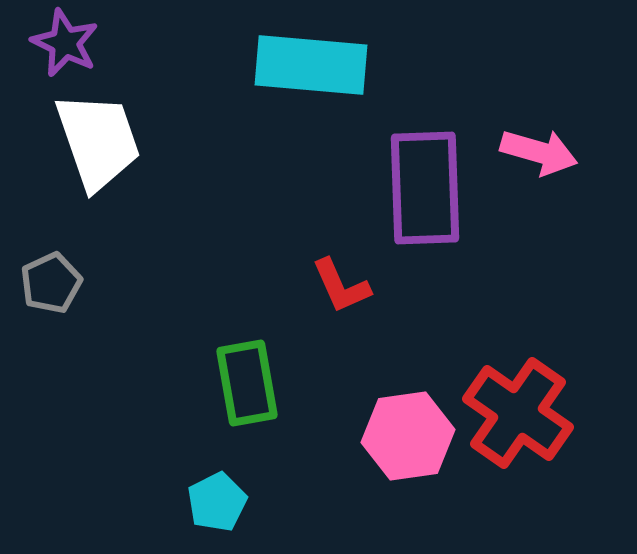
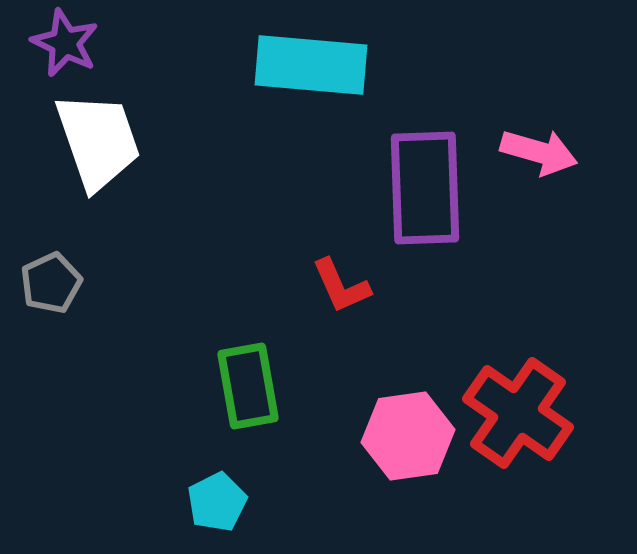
green rectangle: moved 1 px right, 3 px down
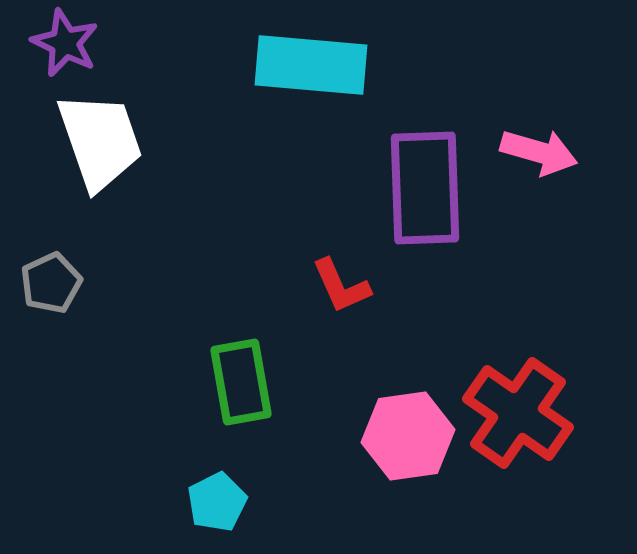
white trapezoid: moved 2 px right
green rectangle: moved 7 px left, 4 px up
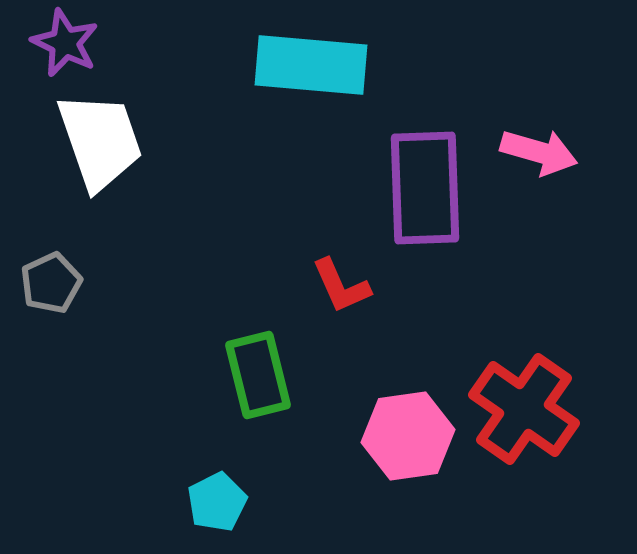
green rectangle: moved 17 px right, 7 px up; rotated 4 degrees counterclockwise
red cross: moved 6 px right, 4 px up
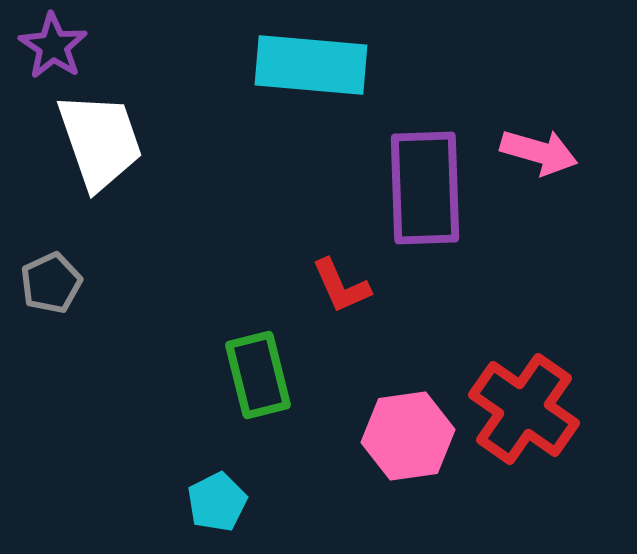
purple star: moved 12 px left, 3 px down; rotated 8 degrees clockwise
